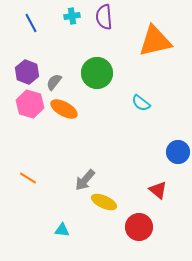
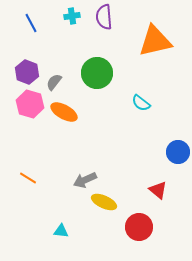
orange ellipse: moved 3 px down
gray arrow: rotated 25 degrees clockwise
cyan triangle: moved 1 px left, 1 px down
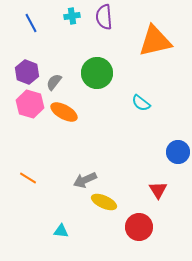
red triangle: rotated 18 degrees clockwise
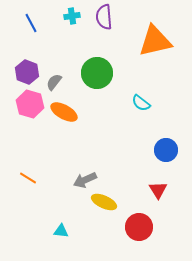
blue circle: moved 12 px left, 2 px up
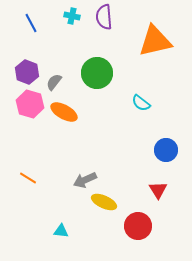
cyan cross: rotated 21 degrees clockwise
red circle: moved 1 px left, 1 px up
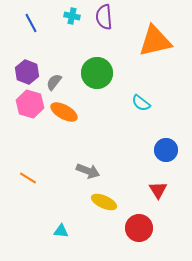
gray arrow: moved 3 px right, 9 px up; rotated 135 degrees counterclockwise
red circle: moved 1 px right, 2 px down
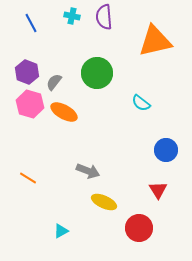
cyan triangle: rotated 35 degrees counterclockwise
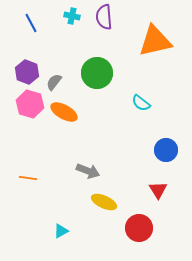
orange line: rotated 24 degrees counterclockwise
